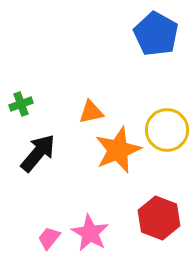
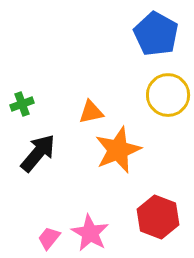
green cross: moved 1 px right
yellow circle: moved 1 px right, 35 px up
red hexagon: moved 1 px left, 1 px up
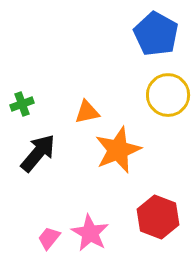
orange triangle: moved 4 px left
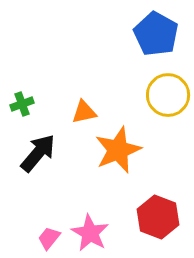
orange triangle: moved 3 px left
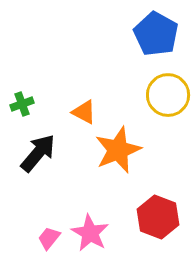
orange triangle: rotated 40 degrees clockwise
